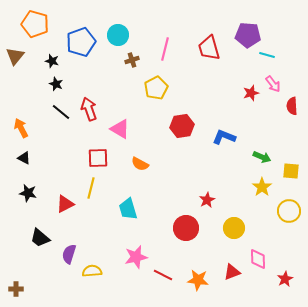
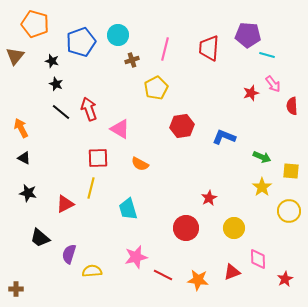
red trapezoid at (209, 48): rotated 20 degrees clockwise
red star at (207, 200): moved 2 px right, 2 px up
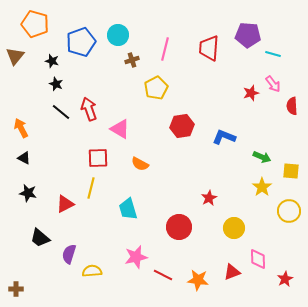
cyan line at (267, 55): moved 6 px right, 1 px up
red circle at (186, 228): moved 7 px left, 1 px up
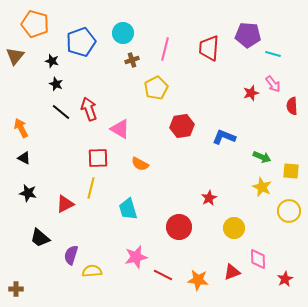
cyan circle at (118, 35): moved 5 px right, 2 px up
yellow star at (262, 187): rotated 12 degrees counterclockwise
purple semicircle at (69, 254): moved 2 px right, 1 px down
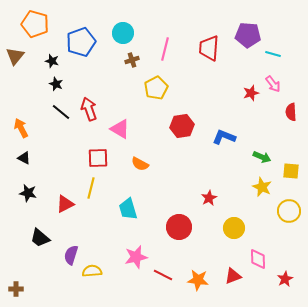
red semicircle at (292, 106): moved 1 px left, 6 px down
red triangle at (232, 272): moved 1 px right, 4 px down
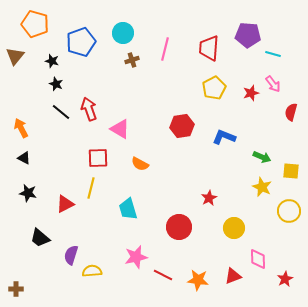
yellow pentagon at (156, 88): moved 58 px right
red semicircle at (291, 112): rotated 18 degrees clockwise
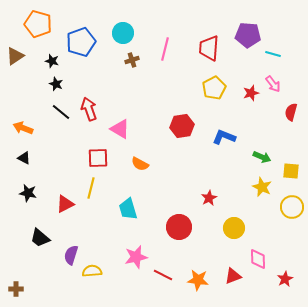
orange pentagon at (35, 24): moved 3 px right
brown triangle at (15, 56): rotated 18 degrees clockwise
orange arrow at (21, 128): moved 2 px right; rotated 42 degrees counterclockwise
yellow circle at (289, 211): moved 3 px right, 4 px up
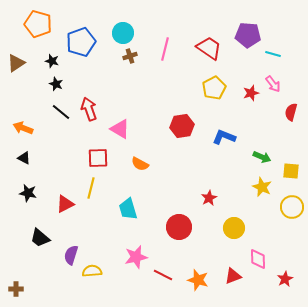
red trapezoid at (209, 48): rotated 120 degrees clockwise
brown triangle at (15, 56): moved 1 px right, 7 px down
brown cross at (132, 60): moved 2 px left, 4 px up
orange star at (198, 280): rotated 10 degrees clockwise
